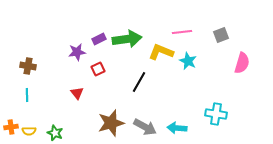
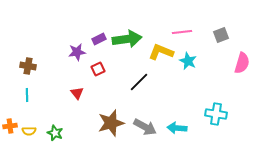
black line: rotated 15 degrees clockwise
orange cross: moved 1 px left, 1 px up
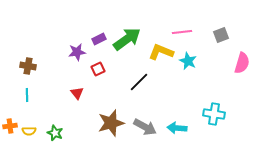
green arrow: rotated 28 degrees counterclockwise
cyan cross: moved 2 px left
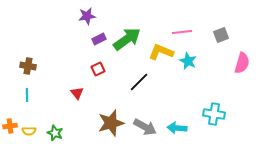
purple star: moved 10 px right, 36 px up
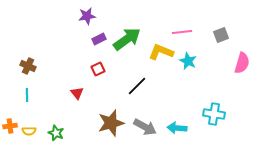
brown cross: rotated 14 degrees clockwise
black line: moved 2 px left, 4 px down
green star: moved 1 px right
